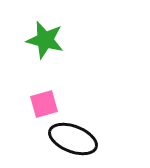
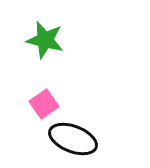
pink square: rotated 20 degrees counterclockwise
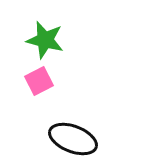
pink square: moved 5 px left, 23 px up; rotated 8 degrees clockwise
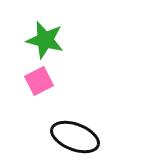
black ellipse: moved 2 px right, 2 px up
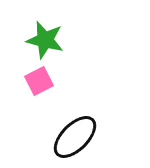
black ellipse: rotated 66 degrees counterclockwise
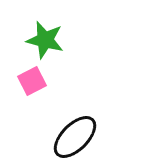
pink square: moved 7 px left
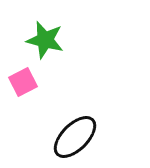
pink square: moved 9 px left, 1 px down
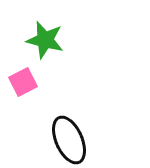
black ellipse: moved 6 px left, 3 px down; rotated 69 degrees counterclockwise
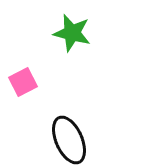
green star: moved 27 px right, 7 px up
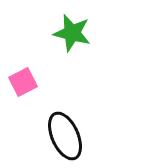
black ellipse: moved 4 px left, 4 px up
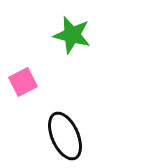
green star: moved 2 px down
